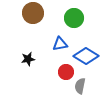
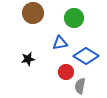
blue triangle: moved 1 px up
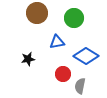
brown circle: moved 4 px right
blue triangle: moved 3 px left, 1 px up
red circle: moved 3 px left, 2 px down
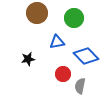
blue diamond: rotated 15 degrees clockwise
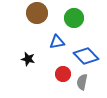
black star: rotated 24 degrees clockwise
gray semicircle: moved 2 px right, 4 px up
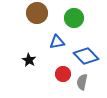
black star: moved 1 px right, 1 px down; rotated 16 degrees clockwise
